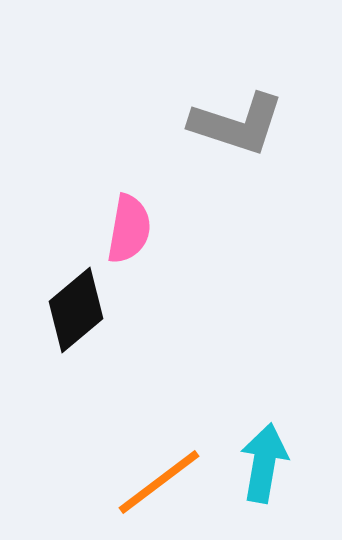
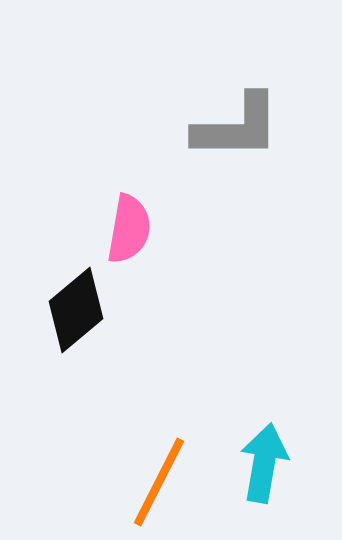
gray L-shape: moved 3 px down; rotated 18 degrees counterclockwise
orange line: rotated 26 degrees counterclockwise
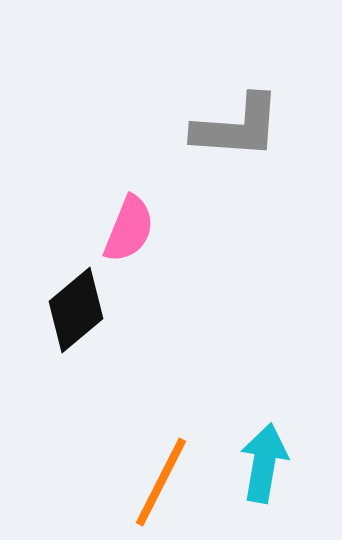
gray L-shape: rotated 4 degrees clockwise
pink semicircle: rotated 12 degrees clockwise
orange line: moved 2 px right
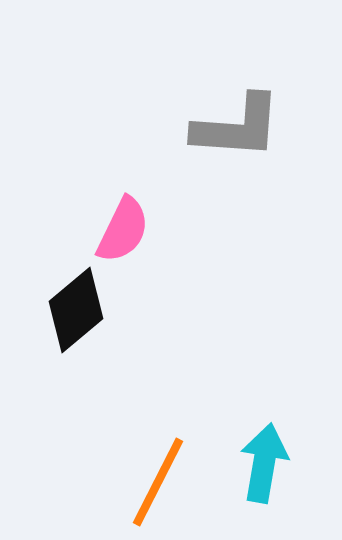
pink semicircle: moved 6 px left, 1 px down; rotated 4 degrees clockwise
orange line: moved 3 px left
